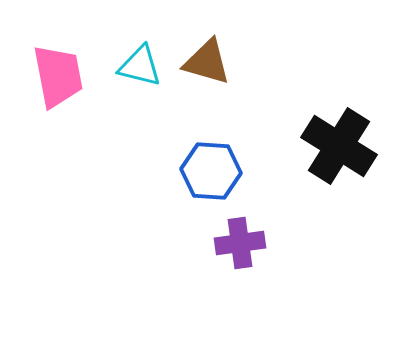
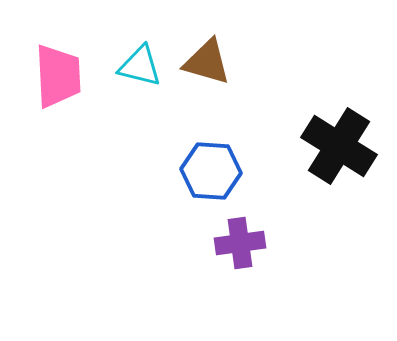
pink trapezoid: rotated 8 degrees clockwise
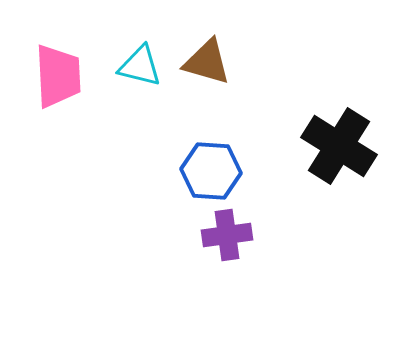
purple cross: moved 13 px left, 8 px up
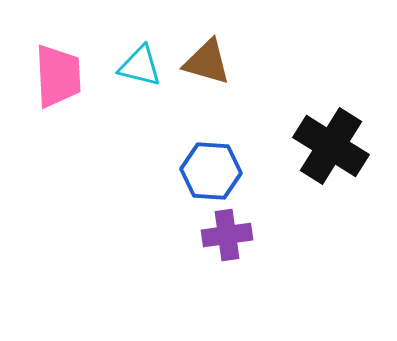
black cross: moved 8 px left
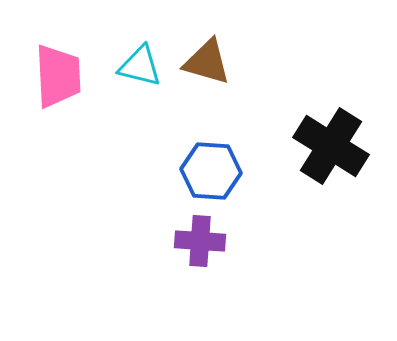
purple cross: moved 27 px left, 6 px down; rotated 12 degrees clockwise
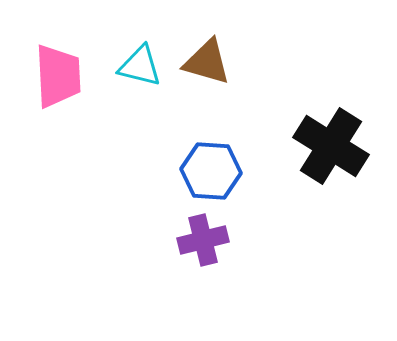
purple cross: moved 3 px right, 1 px up; rotated 18 degrees counterclockwise
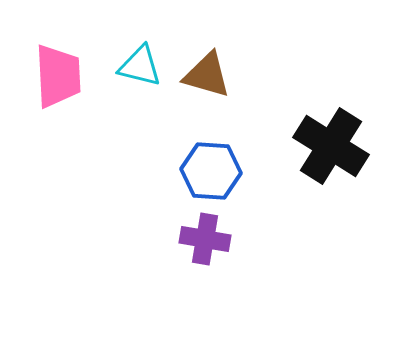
brown triangle: moved 13 px down
purple cross: moved 2 px right, 1 px up; rotated 24 degrees clockwise
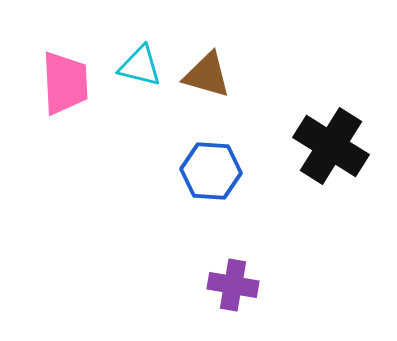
pink trapezoid: moved 7 px right, 7 px down
purple cross: moved 28 px right, 46 px down
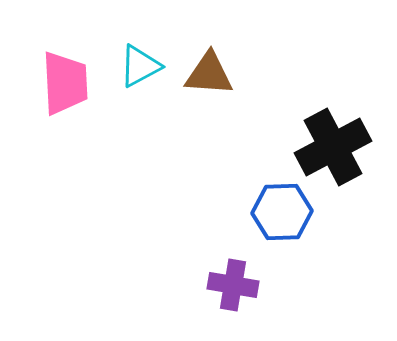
cyan triangle: rotated 42 degrees counterclockwise
brown triangle: moved 2 px right, 1 px up; rotated 12 degrees counterclockwise
black cross: moved 2 px right, 1 px down; rotated 30 degrees clockwise
blue hexagon: moved 71 px right, 41 px down; rotated 6 degrees counterclockwise
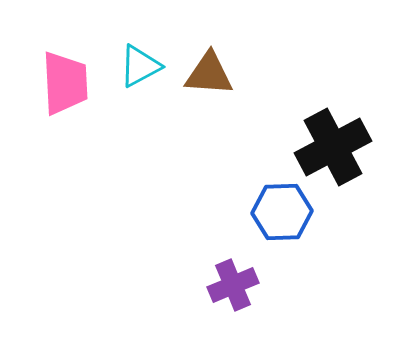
purple cross: rotated 33 degrees counterclockwise
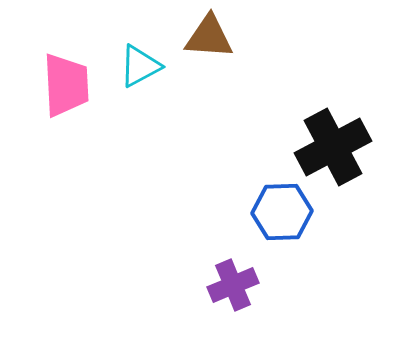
brown triangle: moved 37 px up
pink trapezoid: moved 1 px right, 2 px down
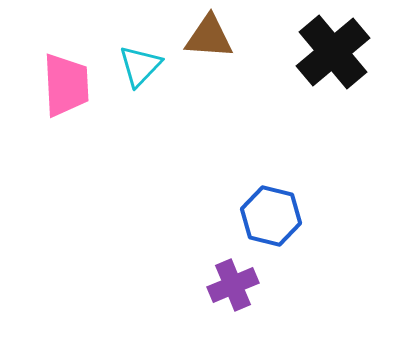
cyan triangle: rotated 18 degrees counterclockwise
black cross: moved 95 px up; rotated 12 degrees counterclockwise
blue hexagon: moved 11 px left, 4 px down; rotated 16 degrees clockwise
